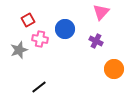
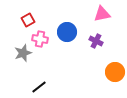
pink triangle: moved 1 px right, 2 px down; rotated 36 degrees clockwise
blue circle: moved 2 px right, 3 px down
gray star: moved 4 px right, 3 px down
orange circle: moved 1 px right, 3 px down
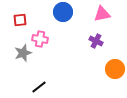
red square: moved 8 px left; rotated 24 degrees clockwise
blue circle: moved 4 px left, 20 px up
orange circle: moved 3 px up
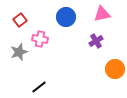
blue circle: moved 3 px right, 5 px down
red square: rotated 32 degrees counterclockwise
purple cross: rotated 32 degrees clockwise
gray star: moved 4 px left, 1 px up
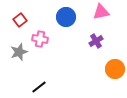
pink triangle: moved 1 px left, 2 px up
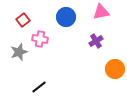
red square: moved 3 px right
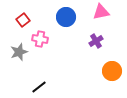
orange circle: moved 3 px left, 2 px down
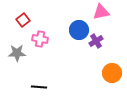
blue circle: moved 13 px right, 13 px down
gray star: moved 2 px left, 1 px down; rotated 18 degrees clockwise
orange circle: moved 2 px down
black line: rotated 42 degrees clockwise
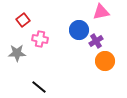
orange circle: moved 7 px left, 12 px up
black line: rotated 35 degrees clockwise
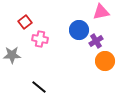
red square: moved 2 px right, 2 px down
gray star: moved 5 px left, 2 px down
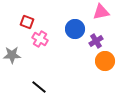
red square: moved 2 px right; rotated 32 degrees counterclockwise
blue circle: moved 4 px left, 1 px up
pink cross: rotated 21 degrees clockwise
